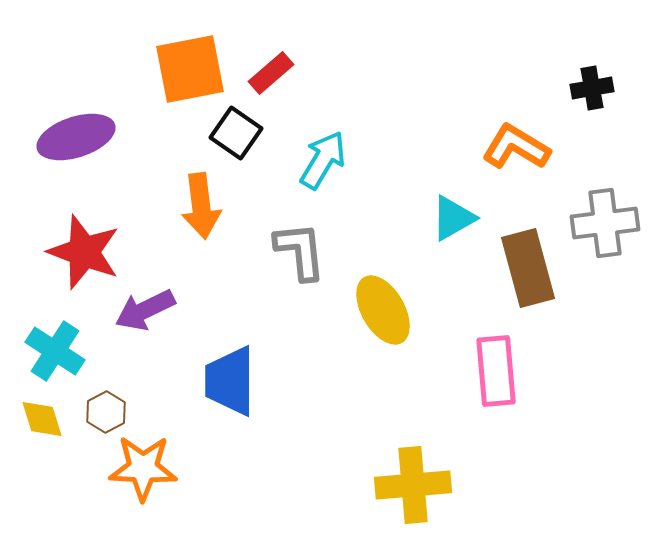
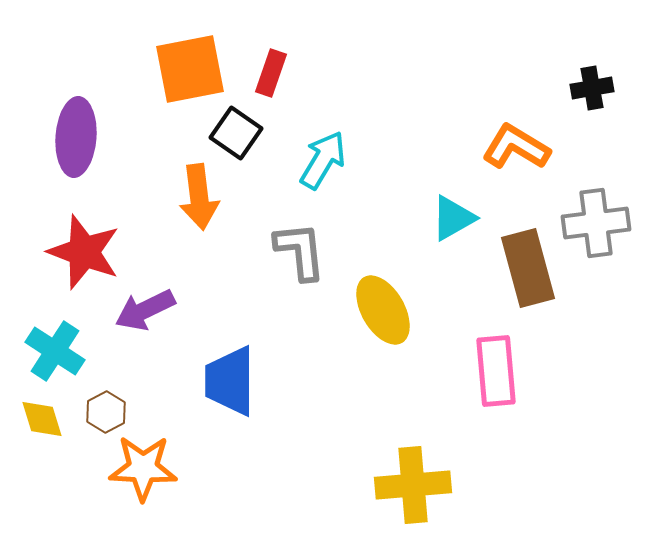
red rectangle: rotated 30 degrees counterclockwise
purple ellipse: rotated 68 degrees counterclockwise
orange arrow: moved 2 px left, 9 px up
gray cross: moved 9 px left
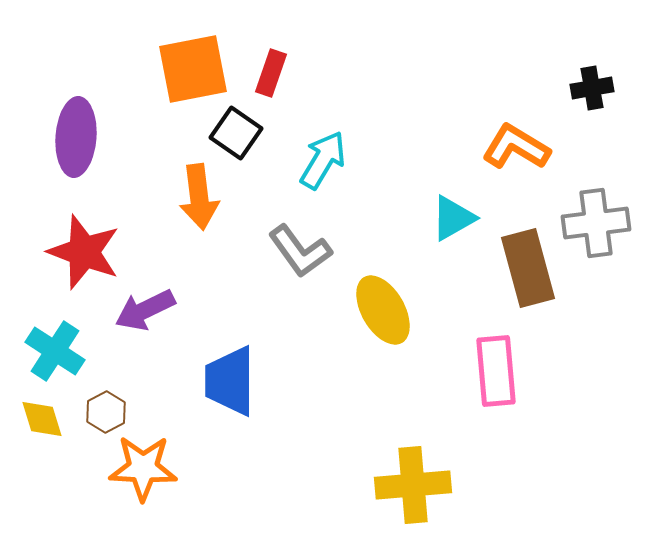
orange square: moved 3 px right
gray L-shape: rotated 150 degrees clockwise
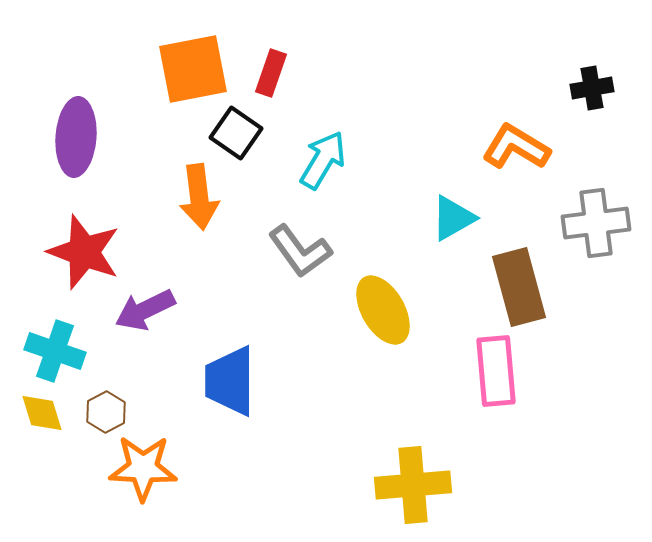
brown rectangle: moved 9 px left, 19 px down
cyan cross: rotated 14 degrees counterclockwise
yellow diamond: moved 6 px up
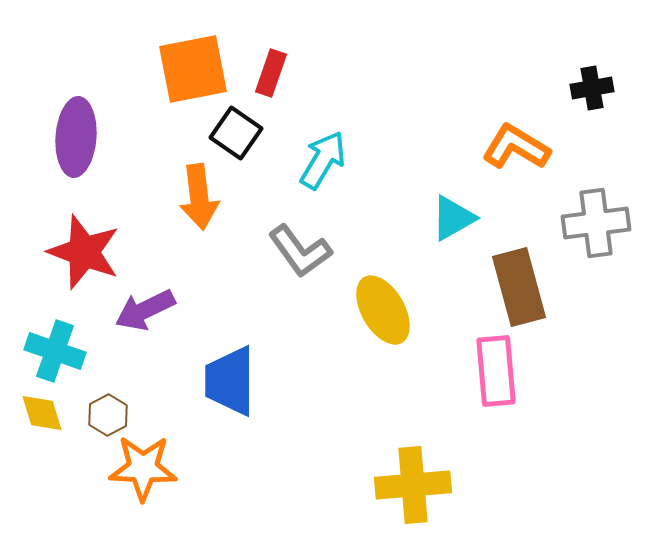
brown hexagon: moved 2 px right, 3 px down
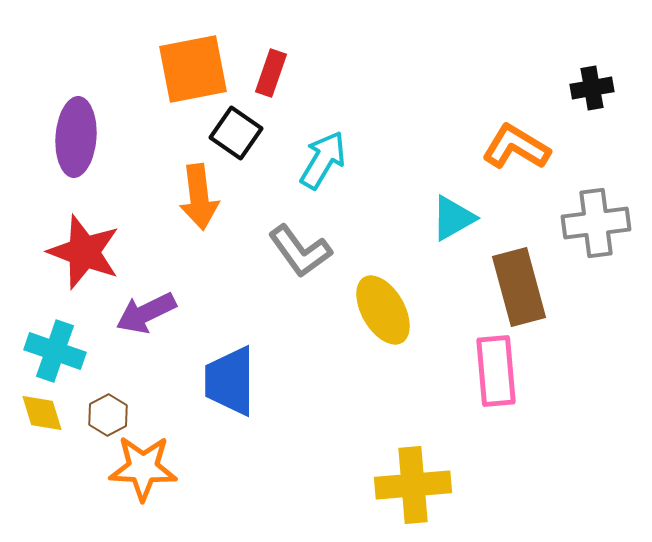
purple arrow: moved 1 px right, 3 px down
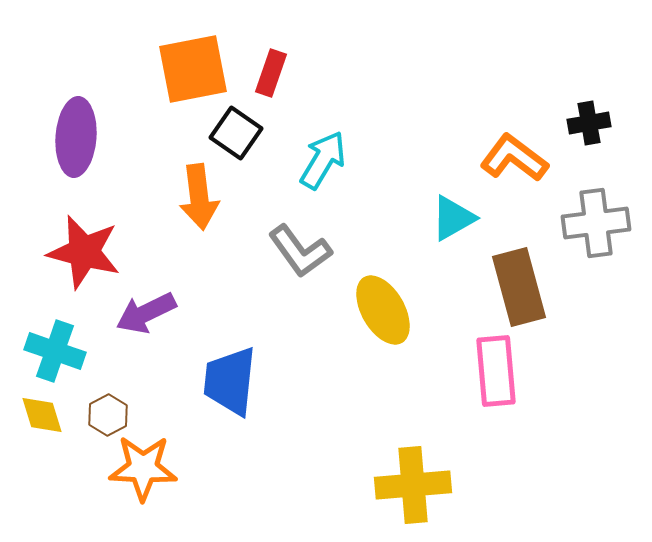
black cross: moved 3 px left, 35 px down
orange L-shape: moved 2 px left, 11 px down; rotated 6 degrees clockwise
red star: rotated 6 degrees counterclockwise
blue trapezoid: rotated 6 degrees clockwise
yellow diamond: moved 2 px down
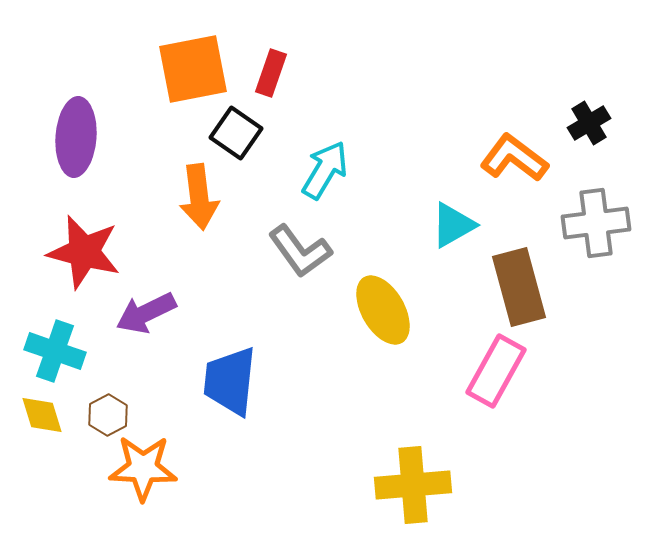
black cross: rotated 21 degrees counterclockwise
cyan arrow: moved 2 px right, 10 px down
cyan triangle: moved 7 px down
pink rectangle: rotated 34 degrees clockwise
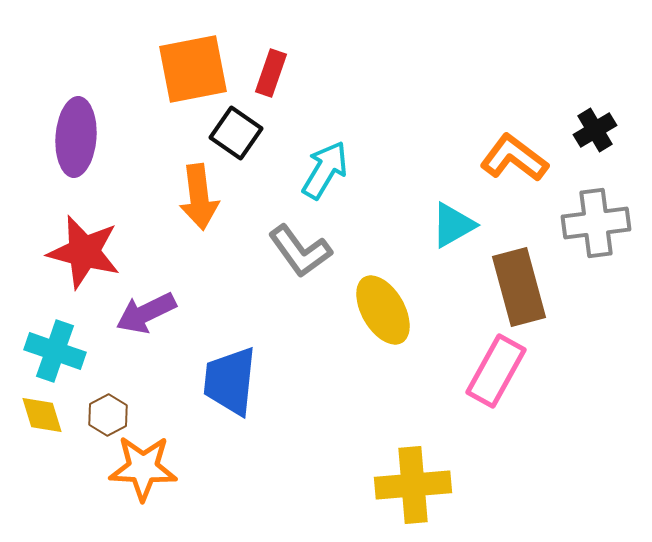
black cross: moved 6 px right, 7 px down
